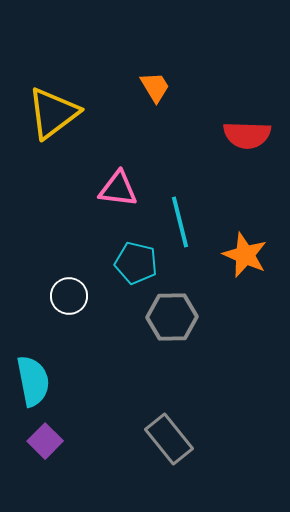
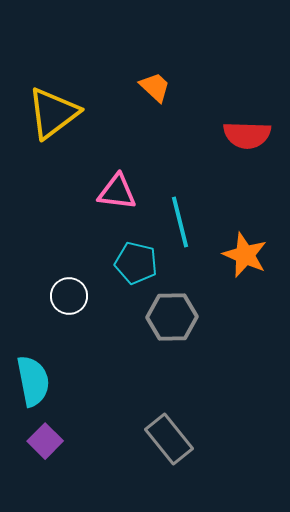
orange trapezoid: rotated 16 degrees counterclockwise
pink triangle: moved 1 px left, 3 px down
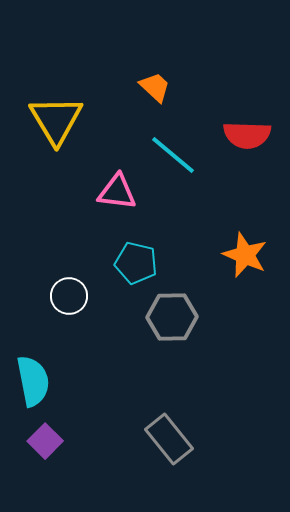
yellow triangle: moved 3 px right, 7 px down; rotated 24 degrees counterclockwise
cyan line: moved 7 px left, 67 px up; rotated 36 degrees counterclockwise
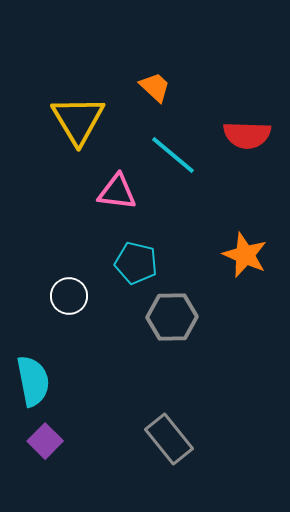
yellow triangle: moved 22 px right
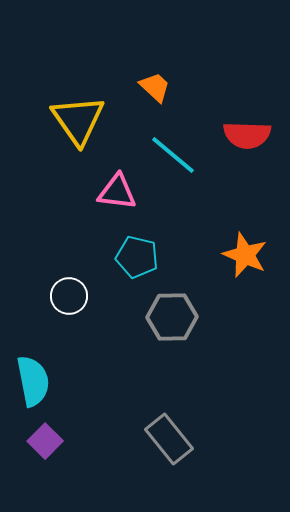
yellow triangle: rotated 4 degrees counterclockwise
cyan pentagon: moved 1 px right, 6 px up
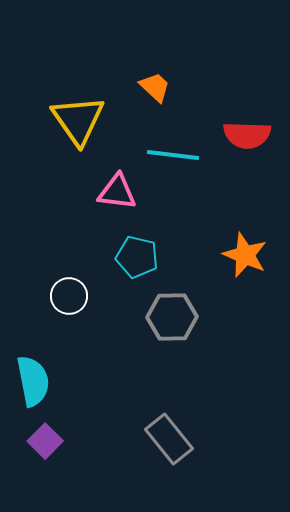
cyan line: rotated 33 degrees counterclockwise
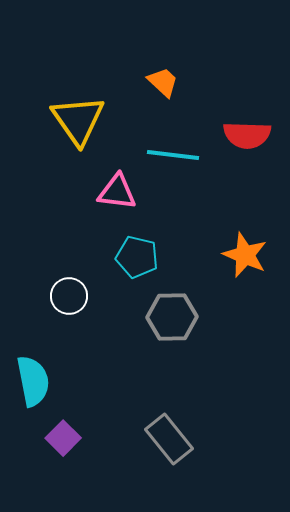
orange trapezoid: moved 8 px right, 5 px up
purple square: moved 18 px right, 3 px up
